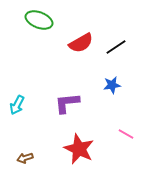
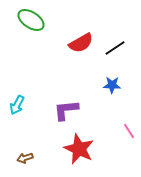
green ellipse: moved 8 px left; rotated 12 degrees clockwise
black line: moved 1 px left, 1 px down
blue star: rotated 12 degrees clockwise
purple L-shape: moved 1 px left, 7 px down
pink line: moved 3 px right, 3 px up; rotated 28 degrees clockwise
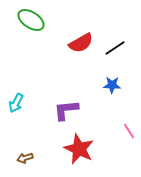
cyan arrow: moved 1 px left, 2 px up
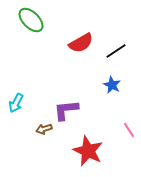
green ellipse: rotated 12 degrees clockwise
black line: moved 1 px right, 3 px down
blue star: rotated 24 degrees clockwise
pink line: moved 1 px up
red star: moved 9 px right, 2 px down
brown arrow: moved 19 px right, 29 px up
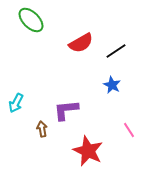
brown arrow: moved 2 px left; rotated 98 degrees clockwise
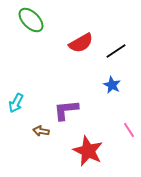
brown arrow: moved 1 px left, 2 px down; rotated 70 degrees counterclockwise
